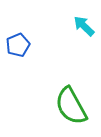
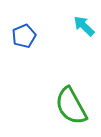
blue pentagon: moved 6 px right, 9 px up
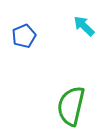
green semicircle: rotated 42 degrees clockwise
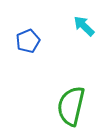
blue pentagon: moved 4 px right, 5 px down
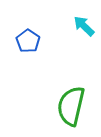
blue pentagon: rotated 15 degrees counterclockwise
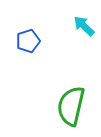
blue pentagon: rotated 20 degrees clockwise
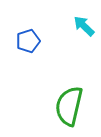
green semicircle: moved 2 px left
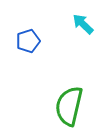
cyan arrow: moved 1 px left, 2 px up
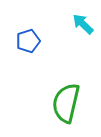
green semicircle: moved 3 px left, 3 px up
